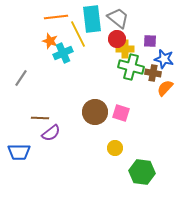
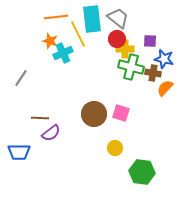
brown circle: moved 1 px left, 2 px down
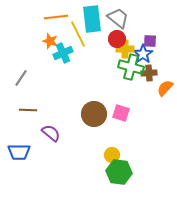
blue star: moved 21 px left, 5 px up; rotated 24 degrees clockwise
brown cross: moved 4 px left; rotated 14 degrees counterclockwise
brown line: moved 12 px left, 8 px up
purple semicircle: rotated 102 degrees counterclockwise
yellow circle: moved 3 px left, 7 px down
green hexagon: moved 23 px left
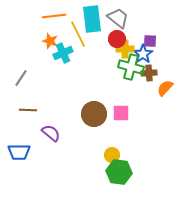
orange line: moved 2 px left, 1 px up
pink square: rotated 18 degrees counterclockwise
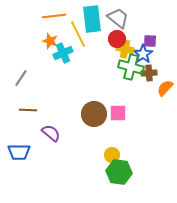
yellow cross: rotated 12 degrees clockwise
pink square: moved 3 px left
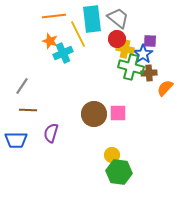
gray line: moved 1 px right, 8 px down
purple semicircle: rotated 114 degrees counterclockwise
blue trapezoid: moved 3 px left, 12 px up
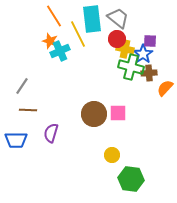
orange line: rotated 65 degrees clockwise
cyan cross: moved 3 px left, 2 px up
green hexagon: moved 12 px right, 7 px down
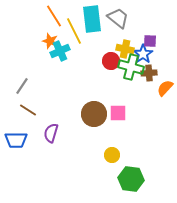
yellow line: moved 4 px left, 3 px up
red circle: moved 6 px left, 22 px down
brown line: rotated 30 degrees clockwise
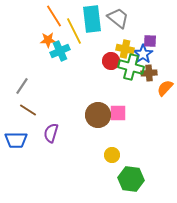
orange star: moved 2 px left, 1 px up; rotated 21 degrees counterclockwise
brown circle: moved 4 px right, 1 px down
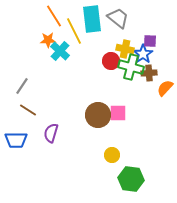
cyan cross: rotated 24 degrees counterclockwise
